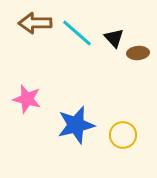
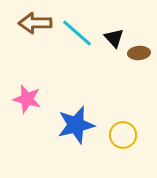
brown ellipse: moved 1 px right
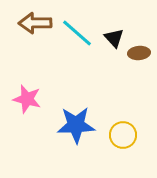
blue star: rotated 12 degrees clockwise
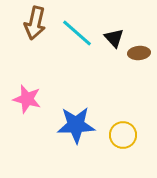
brown arrow: rotated 76 degrees counterclockwise
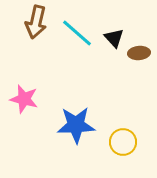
brown arrow: moved 1 px right, 1 px up
pink star: moved 3 px left
yellow circle: moved 7 px down
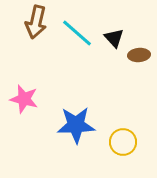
brown ellipse: moved 2 px down
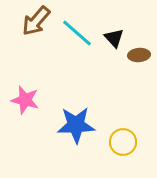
brown arrow: moved 1 px up; rotated 28 degrees clockwise
pink star: moved 1 px right, 1 px down
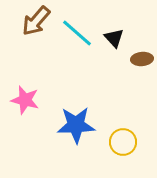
brown ellipse: moved 3 px right, 4 px down
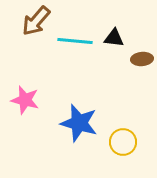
cyan line: moved 2 px left, 8 px down; rotated 36 degrees counterclockwise
black triangle: rotated 40 degrees counterclockwise
blue star: moved 3 px right, 2 px up; rotated 18 degrees clockwise
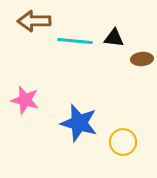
brown arrow: moved 2 px left; rotated 48 degrees clockwise
